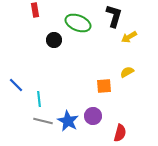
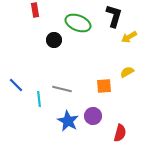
gray line: moved 19 px right, 32 px up
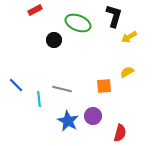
red rectangle: rotated 72 degrees clockwise
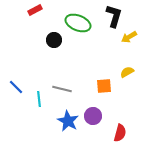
blue line: moved 2 px down
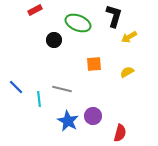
orange square: moved 10 px left, 22 px up
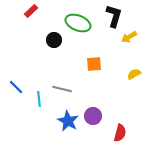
red rectangle: moved 4 px left, 1 px down; rotated 16 degrees counterclockwise
yellow semicircle: moved 7 px right, 2 px down
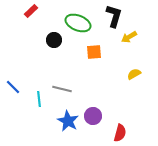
orange square: moved 12 px up
blue line: moved 3 px left
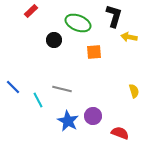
yellow arrow: rotated 42 degrees clockwise
yellow semicircle: moved 17 px down; rotated 104 degrees clockwise
cyan line: moved 1 px left, 1 px down; rotated 21 degrees counterclockwise
red semicircle: rotated 84 degrees counterclockwise
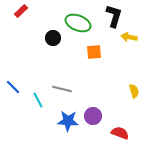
red rectangle: moved 10 px left
black circle: moved 1 px left, 2 px up
blue star: rotated 25 degrees counterclockwise
